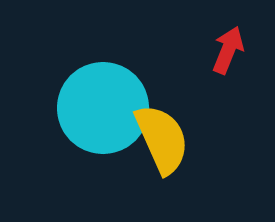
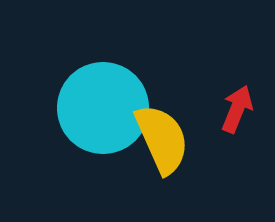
red arrow: moved 9 px right, 59 px down
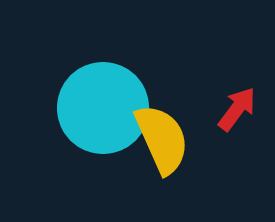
red arrow: rotated 15 degrees clockwise
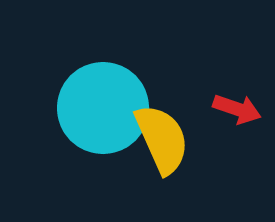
red arrow: rotated 72 degrees clockwise
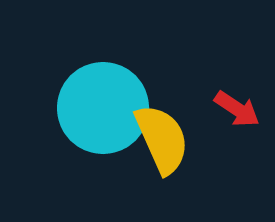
red arrow: rotated 15 degrees clockwise
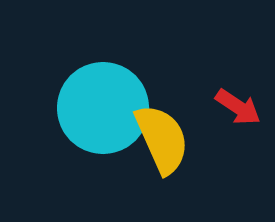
red arrow: moved 1 px right, 2 px up
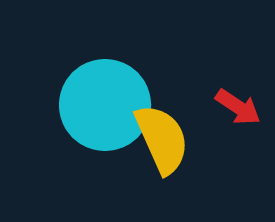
cyan circle: moved 2 px right, 3 px up
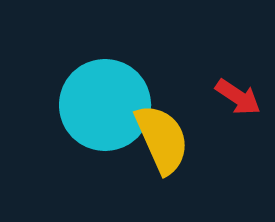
red arrow: moved 10 px up
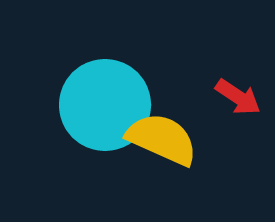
yellow semicircle: rotated 42 degrees counterclockwise
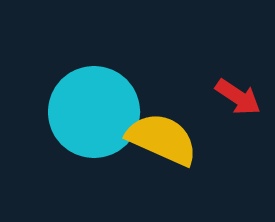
cyan circle: moved 11 px left, 7 px down
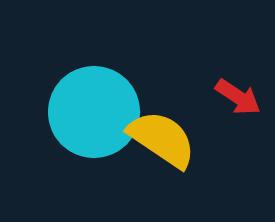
yellow semicircle: rotated 10 degrees clockwise
